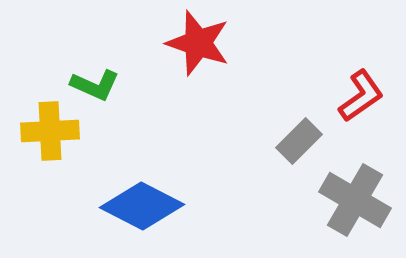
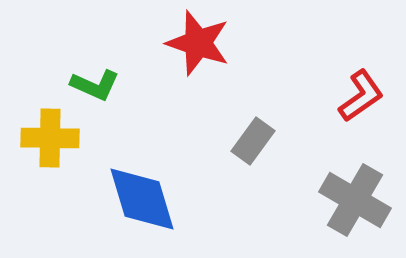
yellow cross: moved 7 px down; rotated 4 degrees clockwise
gray rectangle: moved 46 px left; rotated 9 degrees counterclockwise
blue diamond: moved 7 px up; rotated 46 degrees clockwise
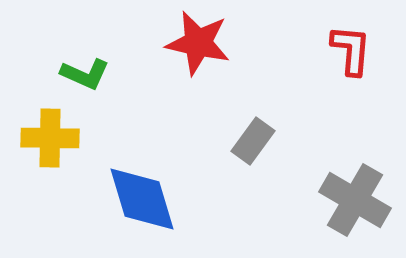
red star: rotated 6 degrees counterclockwise
green L-shape: moved 10 px left, 11 px up
red L-shape: moved 10 px left, 46 px up; rotated 50 degrees counterclockwise
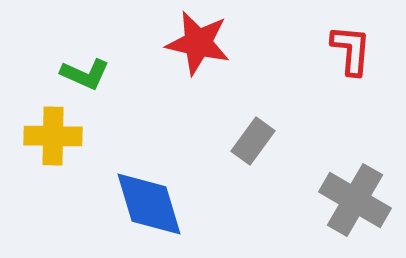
yellow cross: moved 3 px right, 2 px up
blue diamond: moved 7 px right, 5 px down
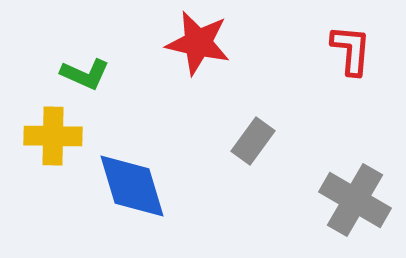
blue diamond: moved 17 px left, 18 px up
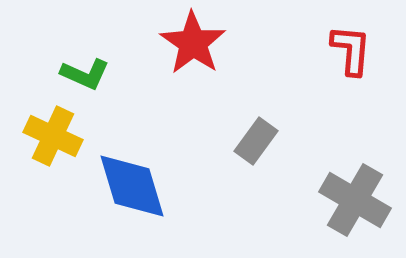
red star: moved 5 px left; rotated 22 degrees clockwise
yellow cross: rotated 24 degrees clockwise
gray rectangle: moved 3 px right
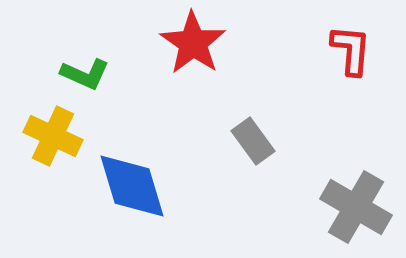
gray rectangle: moved 3 px left; rotated 72 degrees counterclockwise
gray cross: moved 1 px right, 7 px down
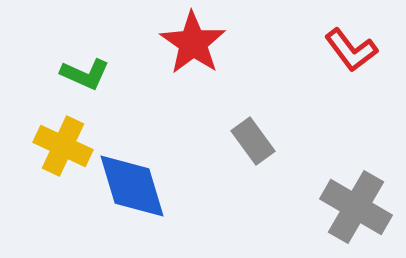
red L-shape: rotated 138 degrees clockwise
yellow cross: moved 10 px right, 10 px down
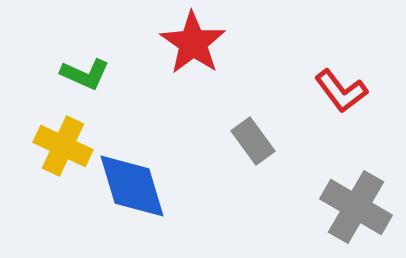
red L-shape: moved 10 px left, 41 px down
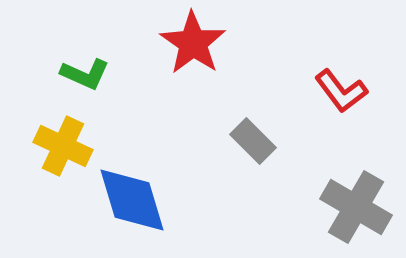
gray rectangle: rotated 9 degrees counterclockwise
blue diamond: moved 14 px down
